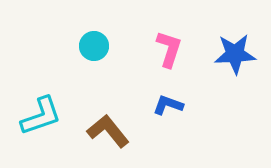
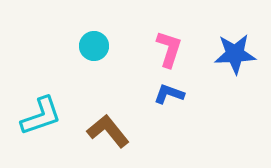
blue L-shape: moved 1 px right, 11 px up
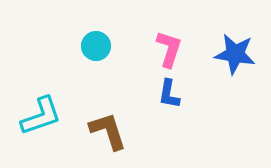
cyan circle: moved 2 px right
blue star: rotated 12 degrees clockwise
blue L-shape: rotated 100 degrees counterclockwise
brown L-shape: rotated 21 degrees clockwise
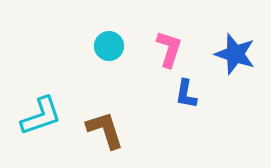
cyan circle: moved 13 px right
blue star: rotated 9 degrees clockwise
blue L-shape: moved 17 px right
brown L-shape: moved 3 px left, 1 px up
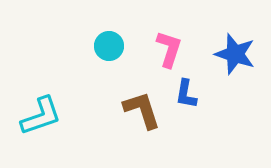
brown L-shape: moved 37 px right, 20 px up
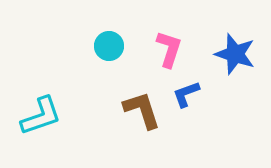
blue L-shape: rotated 60 degrees clockwise
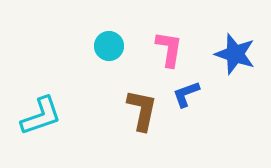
pink L-shape: rotated 9 degrees counterclockwise
brown L-shape: rotated 30 degrees clockwise
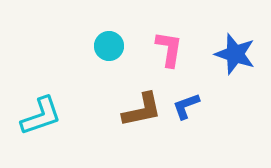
blue L-shape: moved 12 px down
brown L-shape: rotated 66 degrees clockwise
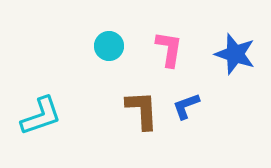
brown L-shape: rotated 81 degrees counterclockwise
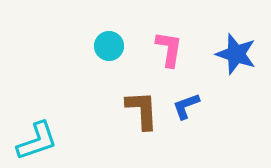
blue star: moved 1 px right
cyan L-shape: moved 4 px left, 25 px down
